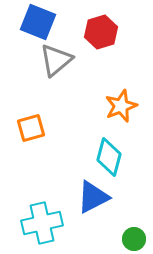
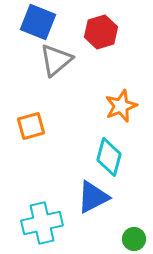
orange square: moved 2 px up
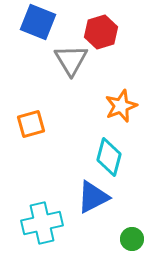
gray triangle: moved 15 px right; rotated 21 degrees counterclockwise
orange square: moved 2 px up
green circle: moved 2 px left
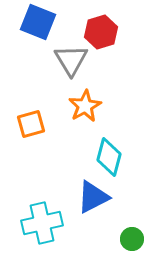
orange star: moved 36 px left; rotated 8 degrees counterclockwise
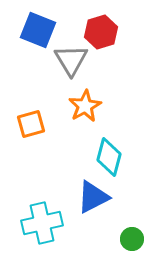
blue square: moved 8 px down
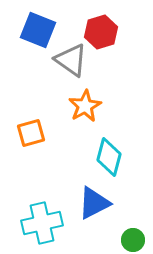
gray triangle: rotated 24 degrees counterclockwise
orange square: moved 9 px down
blue triangle: moved 1 px right, 6 px down
green circle: moved 1 px right, 1 px down
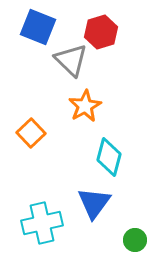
blue square: moved 3 px up
gray triangle: rotated 9 degrees clockwise
orange square: rotated 28 degrees counterclockwise
blue triangle: rotated 27 degrees counterclockwise
green circle: moved 2 px right
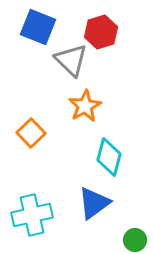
blue triangle: rotated 18 degrees clockwise
cyan cross: moved 10 px left, 8 px up
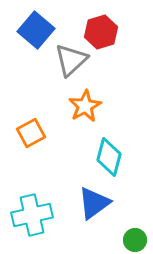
blue square: moved 2 px left, 3 px down; rotated 18 degrees clockwise
gray triangle: rotated 33 degrees clockwise
orange square: rotated 16 degrees clockwise
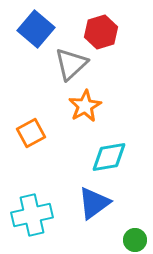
blue square: moved 1 px up
gray triangle: moved 4 px down
cyan diamond: rotated 66 degrees clockwise
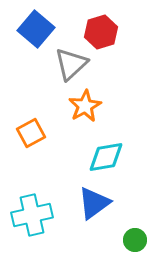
cyan diamond: moved 3 px left
